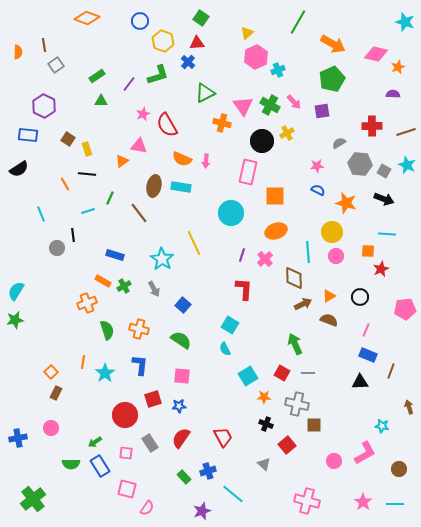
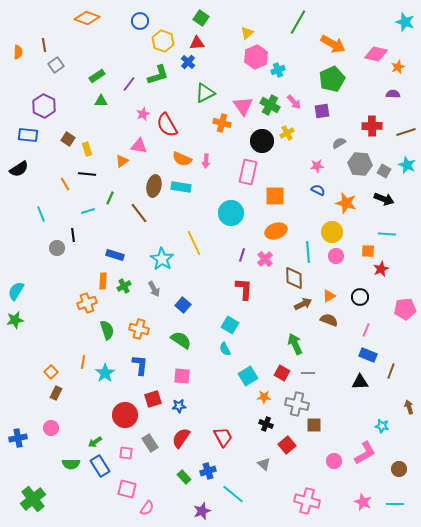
orange rectangle at (103, 281): rotated 63 degrees clockwise
pink star at (363, 502): rotated 12 degrees counterclockwise
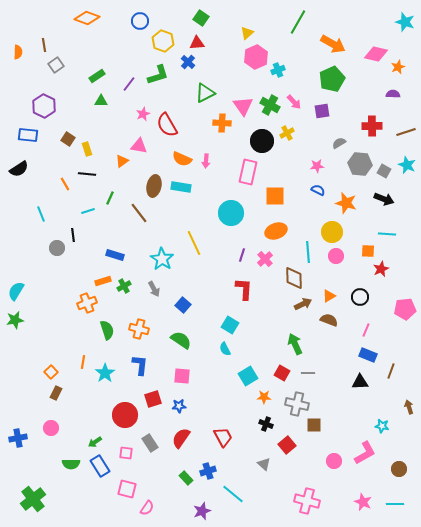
orange cross at (222, 123): rotated 12 degrees counterclockwise
orange rectangle at (103, 281): rotated 70 degrees clockwise
green rectangle at (184, 477): moved 2 px right, 1 px down
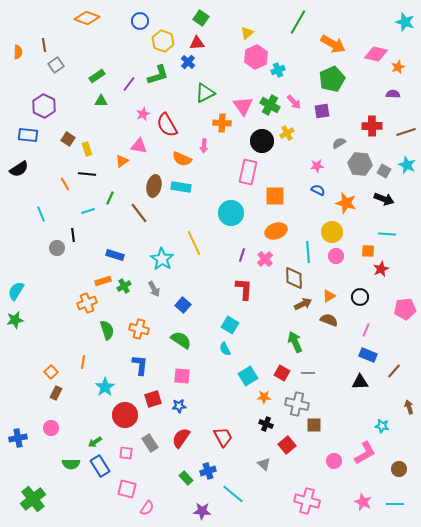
pink arrow at (206, 161): moved 2 px left, 15 px up
green arrow at (295, 344): moved 2 px up
brown line at (391, 371): moved 3 px right; rotated 21 degrees clockwise
cyan star at (105, 373): moved 14 px down
purple star at (202, 511): rotated 24 degrees clockwise
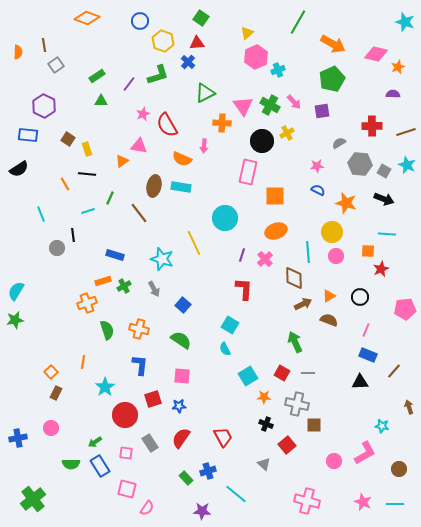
cyan circle at (231, 213): moved 6 px left, 5 px down
cyan star at (162, 259): rotated 15 degrees counterclockwise
cyan line at (233, 494): moved 3 px right
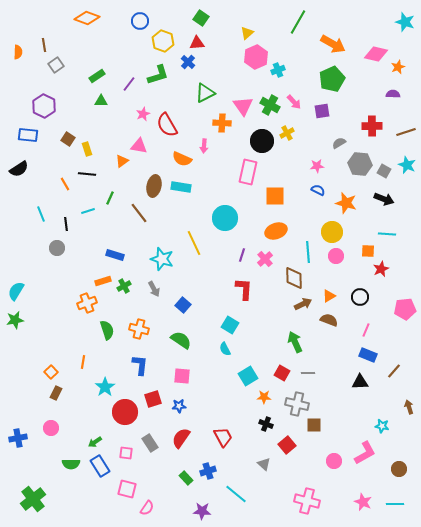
black line at (73, 235): moved 7 px left, 11 px up
red circle at (125, 415): moved 3 px up
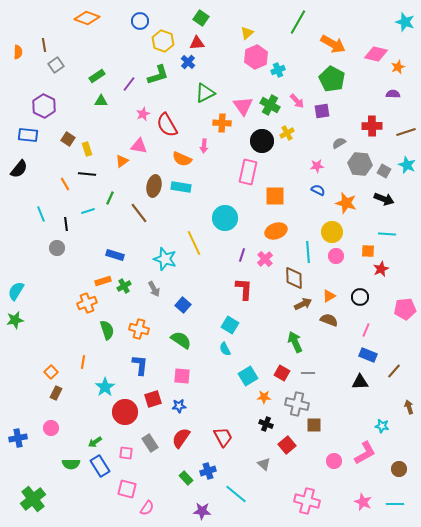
green pentagon at (332, 79): rotated 20 degrees counterclockwise
pink arrow at (294, 102): moved 3 px right, 1 px up
black semicircle at (19, 169): rotated 18 degrees counterclockwise
cyan star at (162, 259): moved 3 px right
